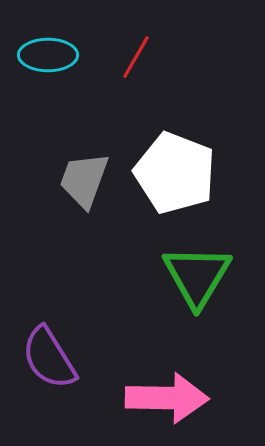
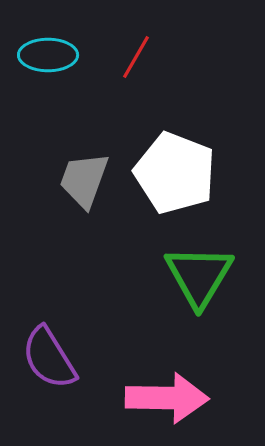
green triangle: moved 2 px right
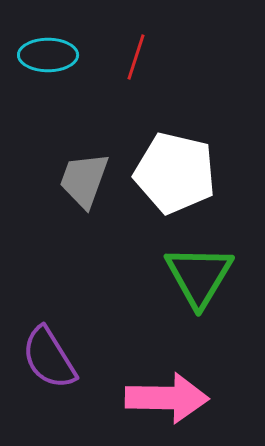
red line: rotated 12 degrees counterclockwise
white pentagon: rotated 8 degrees counterclockwise
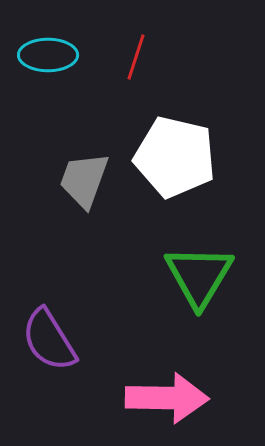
white pentagon: moved 16 px up
purple semicircle: moved 18 px up
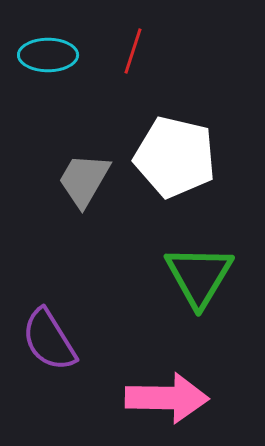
red line: moved 3 px left, 6 px up
gray trapezoid: rotated 10 degrees clockwise
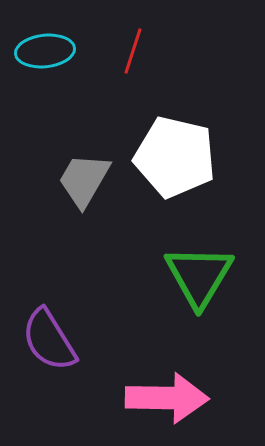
cyan ellipse: moved 3 px left, 4 px up; rotated 6 degrees counterclockwise
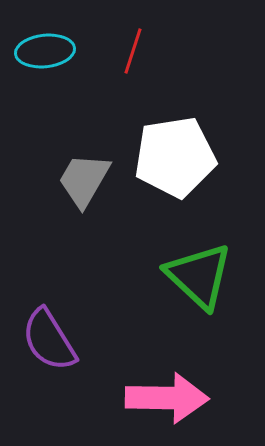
white pentagon: rotated 22 degrees counterclockwise
green triangle: rotated 18 degrees counterclockwise
